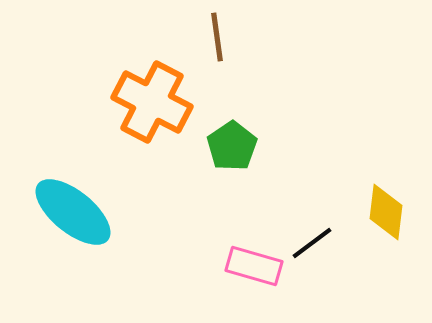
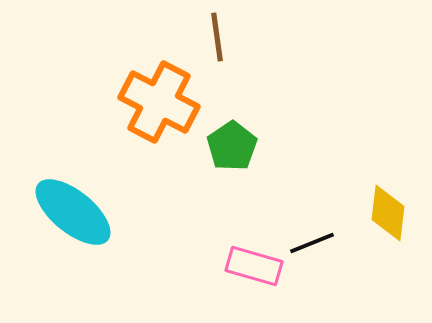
orange cross: moved 7 px right
yellow diamond: moved 2 px right, 1 px down
black line: rotated 15 degrees clockwise
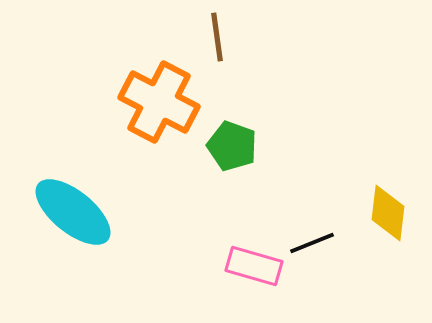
green pentagon: rotated 18 degrees counterclockwise
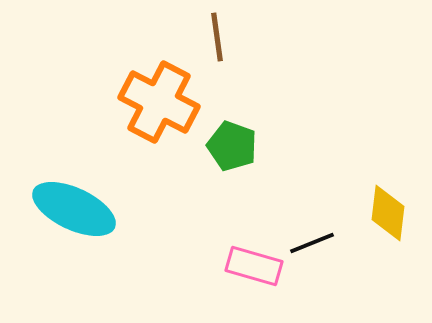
cyan ellipse: moved 1 px right, 3 px up; rotated 14 degrees counterclockwise
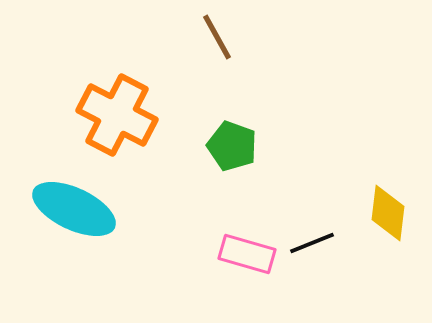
brown line: rotated 21 degrees counterclockwise
orange cross: moved 42 px left, 13 px down
pink rectangle: moved 7 px left, 12 px up
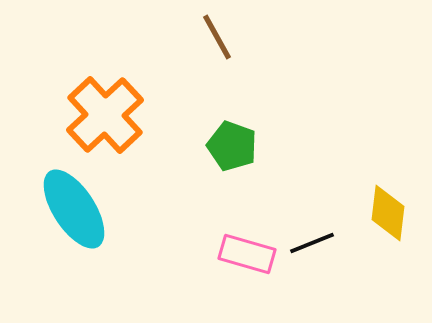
orange cross: moved 12 px left; rotated 20 degrees clockwise
cyan ellipse: rotated 32 degrees clockwise
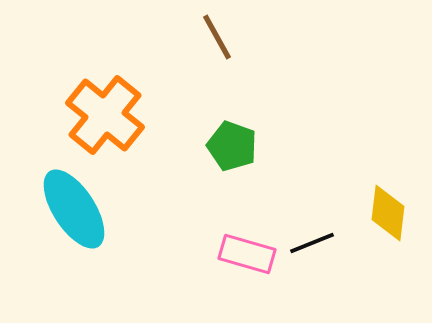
orange cross: rotated 8 degrees counterclockwise
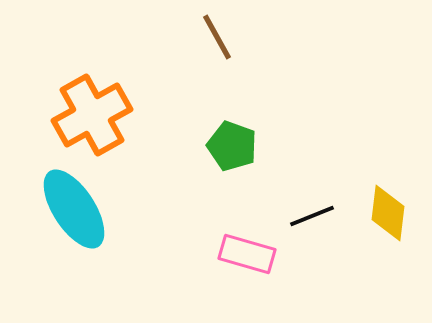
orange cross: moved 13 px left; rotated 22 degrees clockwise
black line: moved 27 px up
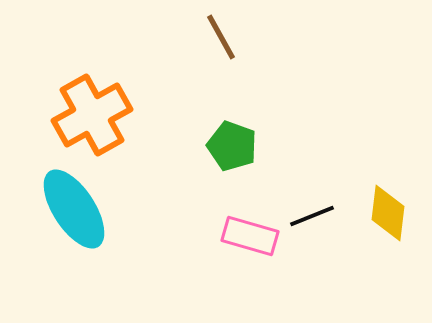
brown line: moved 4 px right
pink rectangle: moved 3 px right, 18 px up
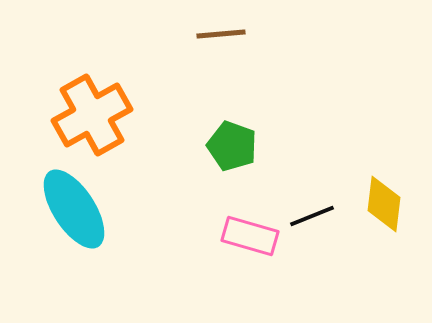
brown line: moved 3 px up; rotated 66 degrees counterclockwise
yellow diamond: moved 4 px left, 9 px up
